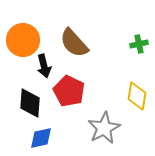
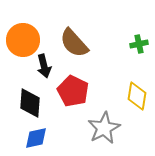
red pentagon: moved 4 px right
blue diamond: moved 5 px left
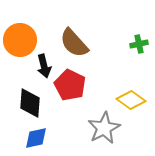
orange circle: moved 3 px left
red pentagon: moved 3 px left, 6 px up
yellow diamond: moved 6 px left, 4 px down; rotated 64 degrees counterclockwise
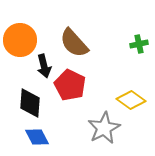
blue diamond: moved 1 px right, 1 px up; rotated 75 degrees clockwise
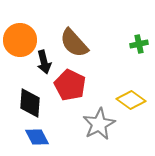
black arrow: moved 4 px up
gray star: moved 5 px left, 4 px up
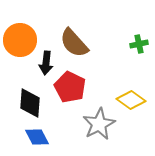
black arrow: moved 2 px right, 1 px down; rotated 20 degrees clockwise
red pentagon: moved 2 px down
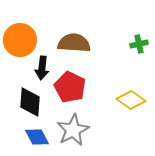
brown semicircle: rotated 136 degrees clockwise
black arrow: moved 4 px left, 5 px down
black diamond: moved 1 px up
gray star: moved 26 px left, 6 px down
